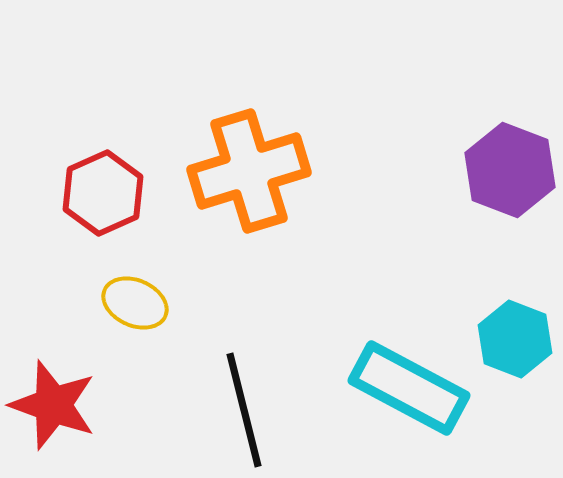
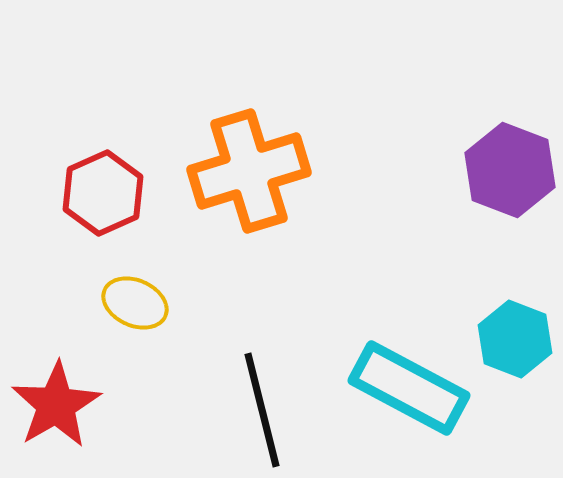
red star: moved 3 px right; rotated 22 degrees clockwise
black line: moved 18 px right
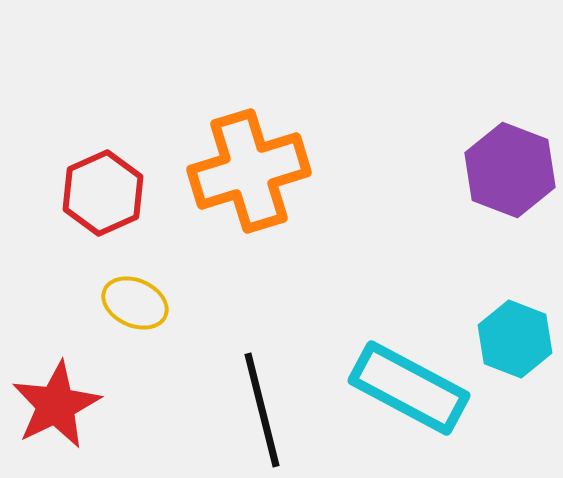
red star: rotated 4 degrees clockwise
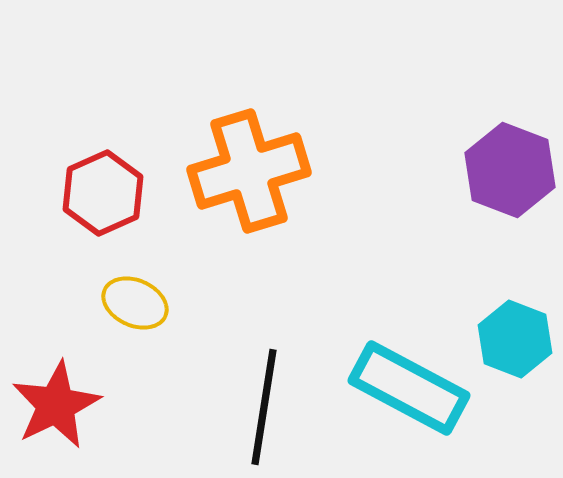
black line: moved 2 px right, 3 px up; rotated 23 degrees clockwise
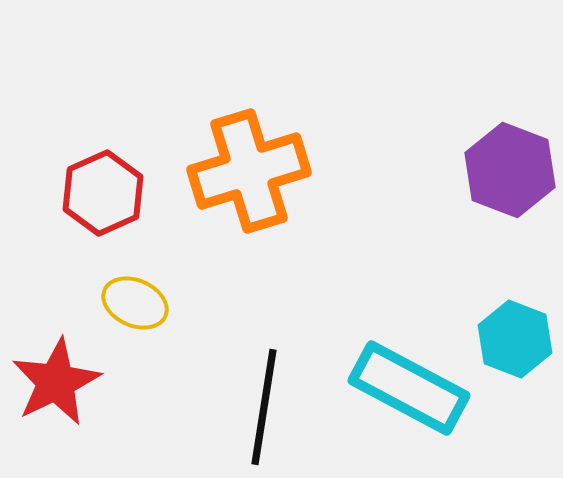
red star: moved 23 px up
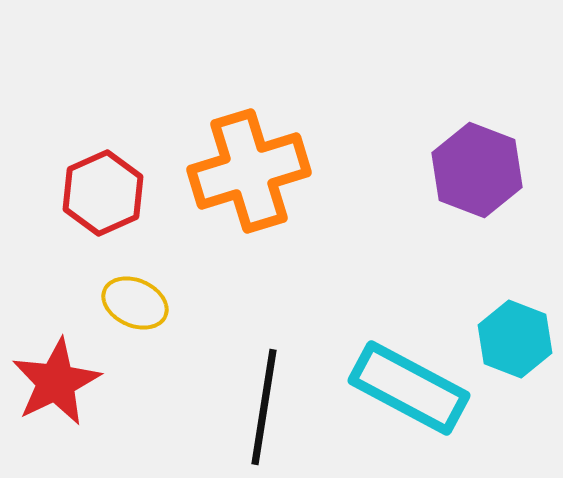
purple hexagon: moved 33 px left
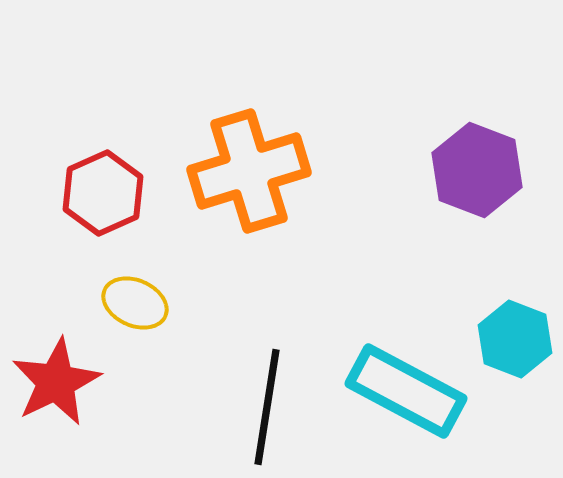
cyan rectangle: moved 3 px left, 3 px down
black line: moved 3 px right
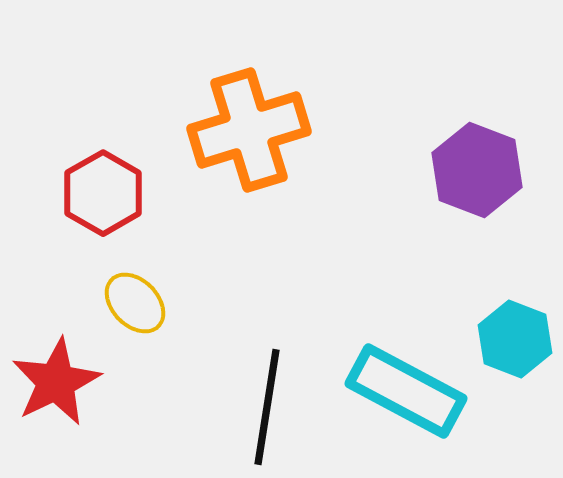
orange cross: moved 41 px up
red hexagon: rotated 6 degrees counterclockwise
yellow ellipse: rotated 22 degrees clockwise
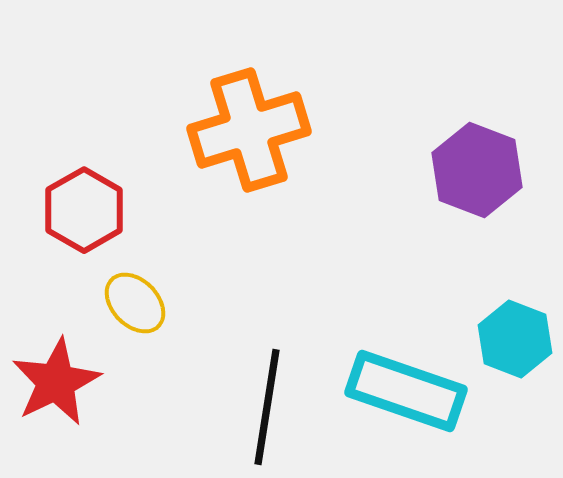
red hexagon: moved 19 px left, 17 px down
cyan rectangle: rotated 9 degrees counterclockwise
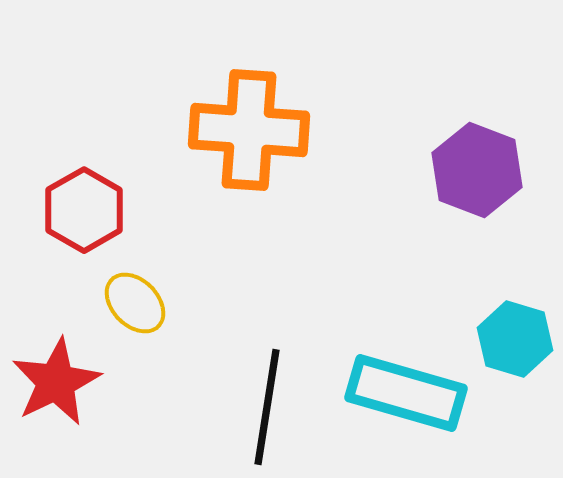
orange cross: rotated 21 degrees clockwise
cyan hexagon: rotated 4 degrees counterclockwise
cyan rectangle: moved 2 px down; rotated 3 degrees counterclockwise
